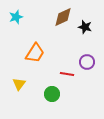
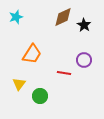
black star: moved 1 px left, 2 px up; rotated 16 degrees clockwise
orange trapezoid: moved 3 px left, 1 px down
purple circle: moved 3 px left, 2 px up
red line: moved 3 px left, 1 px up
green circle: moved 12 px left, 2 px down
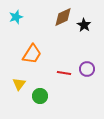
purple circle: moved 3 px right, 9 px down
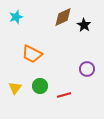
orange trapezoid: rotated 85 degrees clockwise
red line: moved 22 px down; rotated 24 degrees counterclockwise
yellow triangle: moved 4 px left, 4 px down
green circle: moved 10 px up
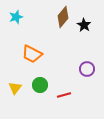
brown diamond: rotated 25 degrees counterclockwise
green circle: moved 1 px up
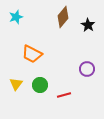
black star: moved 4 px right
yellow triangle: moved 1 px right, 4 px up
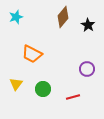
green circle: moved 3 px right, 4 px down
red line: moved 9 px right, 2 px down
